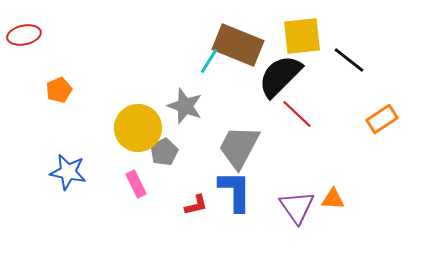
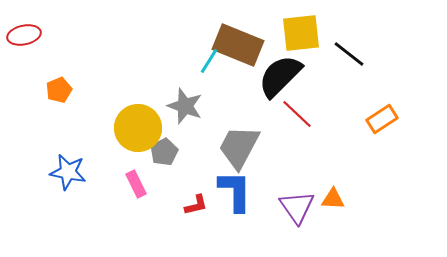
yellow square: moved 1 px left, 3 px up
black line: moved 6 px up
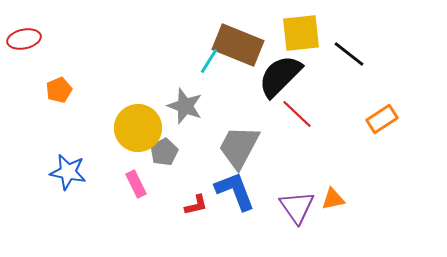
red ellipse: moved 4 px down
blue L-shape: rotated 21 degrees counterclockwise
orange triangle: rotated 15 degrees counterclockwise
